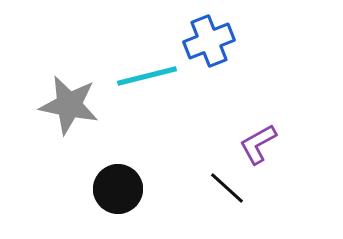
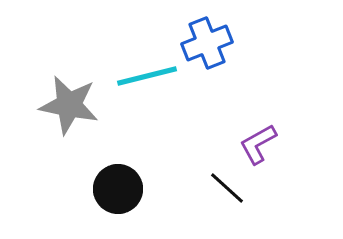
blue cross: moved 2 px left, 2 px down
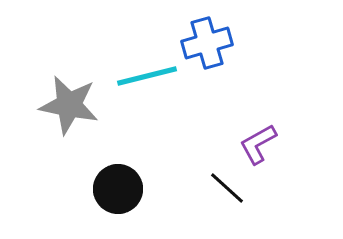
blue cross: rotated 6 degrees clockwise
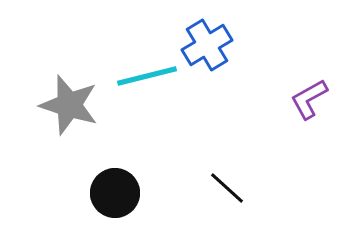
blue cross: moved 2 px down; rotated 15 degrees counterclockwise
gray star: rotated 6 degrees clockwise
purple L-shape: moved 51 px right, 45 px up
black circle: moved 3 px left, 4 px down
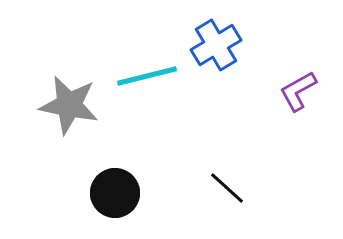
blue cross: moved 9 px right
purple L-shape: moved 11 px left, 8 px up
gray star: rotated 6 degrees counterclockwise
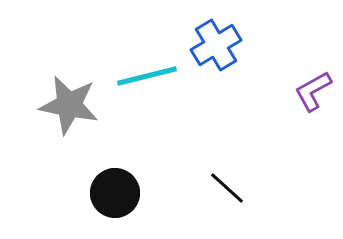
purple L-shape: moved 15 px right
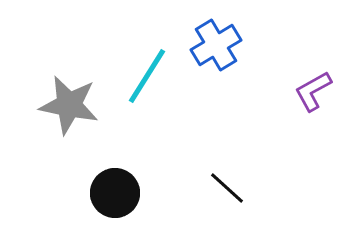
cyan line: rotated 44 degrees counterclockwise
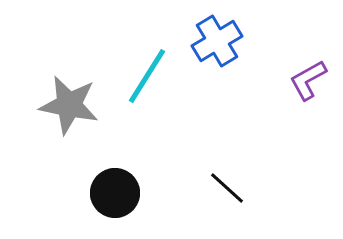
blue cross: moved 1 px right, 4 px up
purple L-shape: moved 5 px left, 11 px up
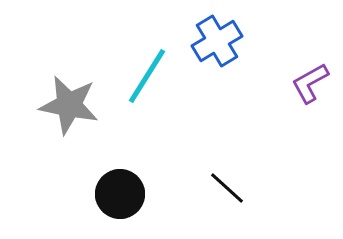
purple L-shape: moved 2 px right, 3 px down
black circle: moved 5 px right, 1 px down
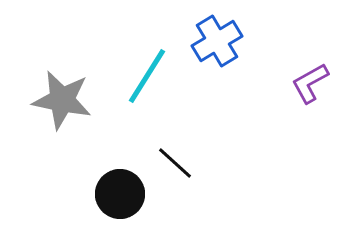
gray star: moved 7 px left, 5 px up
black line: moved 52 px left, 25 px up
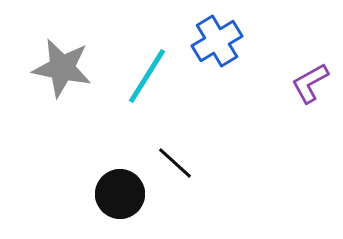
gray star: moved 32 px up
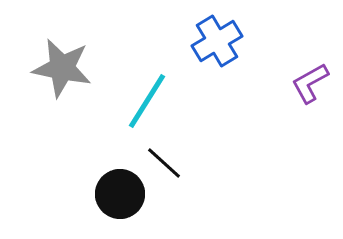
cyan line: moved 25 px down
black line: moved 11 px left
